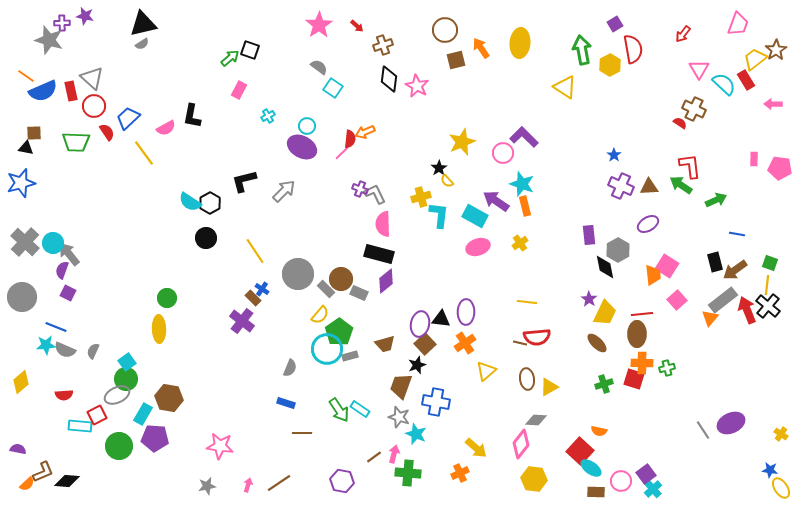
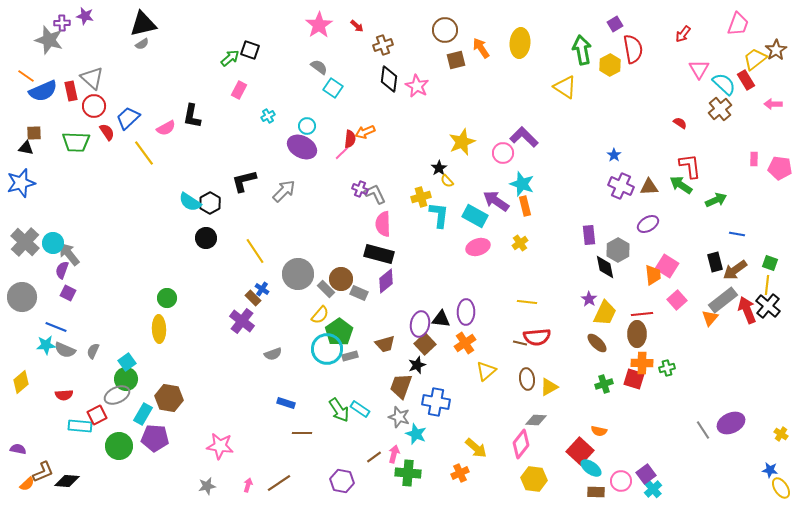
brown cross at (694, 109): moved 26 px right; rotated 25 degrees clockwise
gray semicircle at (290, 368): moved 17 px left, 14 px up; rotated 48 degrees clockwise
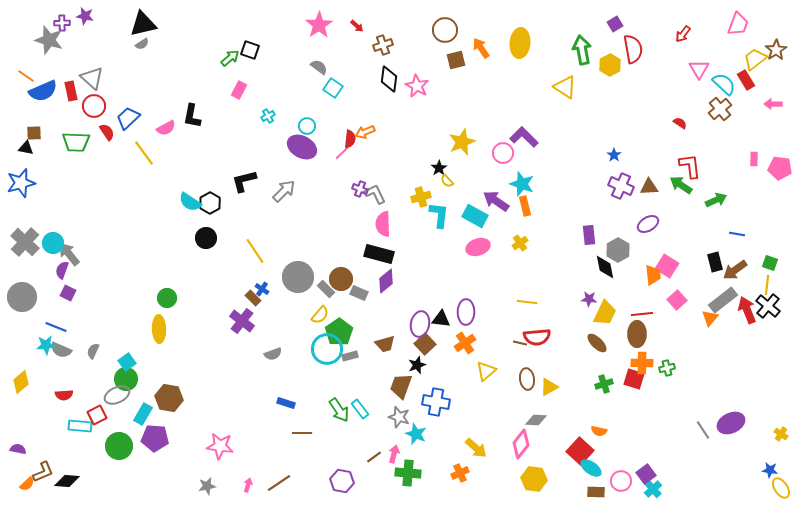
gray circle at (298, 274): moved 3 px down
purple star at (589, 299): rotated 28 degrees counterclockwise
gray semicircle at (65, 350): moved 4 px left
cyan rectangle at (360, 409): rotated 18 degrees clockwise
